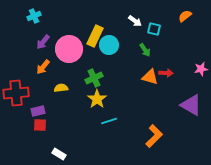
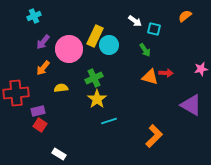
orange arrow: moved 1 px down
red square: rotated 32 degrees clockwise
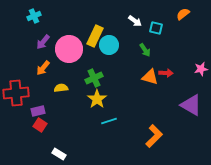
orange semicircle: moved 2 px left, 2 px up
cyan square: moved 2 px right, 1 px up
